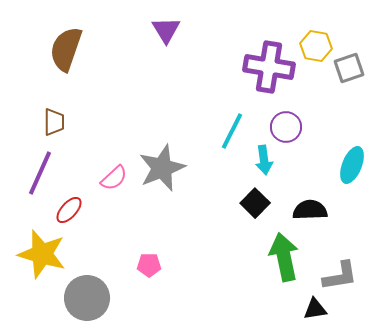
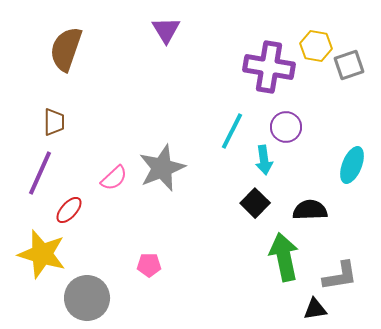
gray square: moved 3 px up
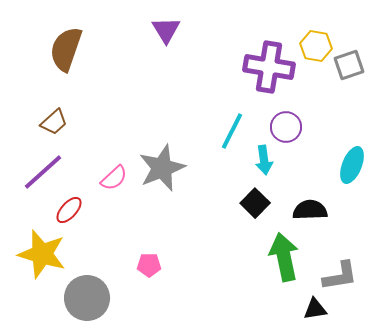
brown trapezoid: rotated 48 degrees clockwise
purple line: moved 3 px right, 1 px up; rotated 24 degrees clockwise
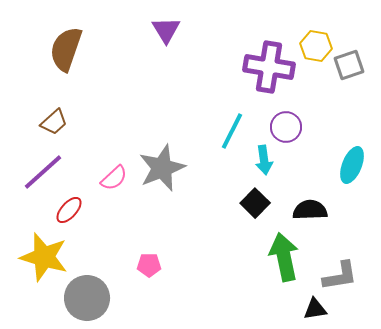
yellow star: moved 2 px right, 3 px down
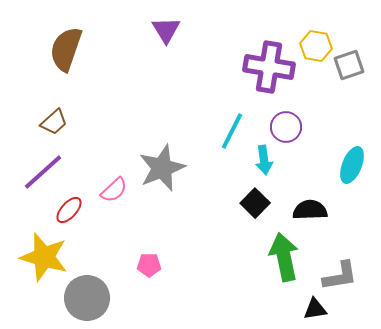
pink semicircle: moved 12 px down
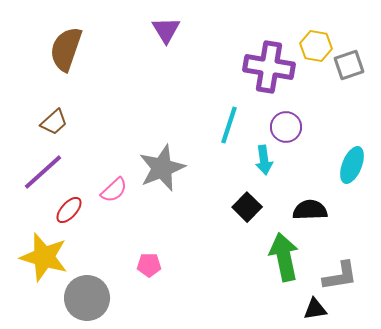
cyan line: moved 3 px left, 6 px up; rotated 9 degrees counterclockwise
black square: moved 8 px left, 4 px down
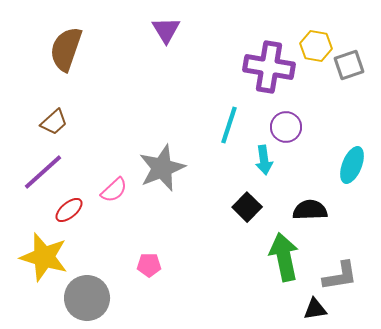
red ellipse: rotated 8 degrees clockwise
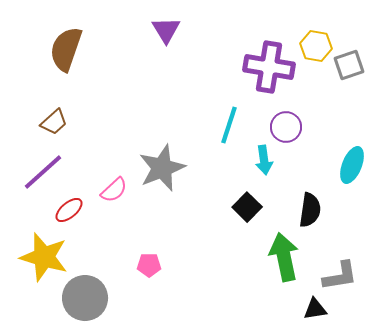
black semicircle: rotated 100 degrees clockwise
gray circle: moved 2 px left
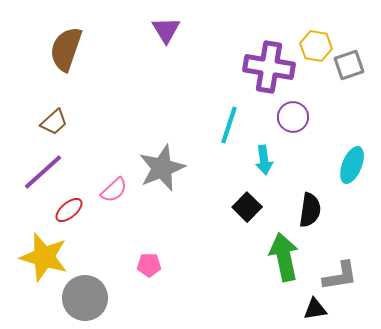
purple circle: moved 7 px right, 10 px up
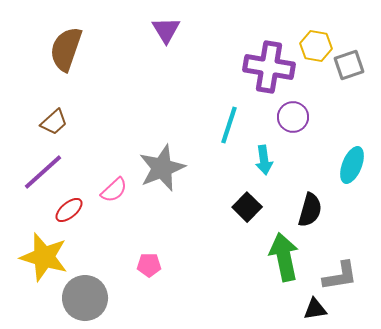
black semicircle: rotated 8 degrees clockwise
